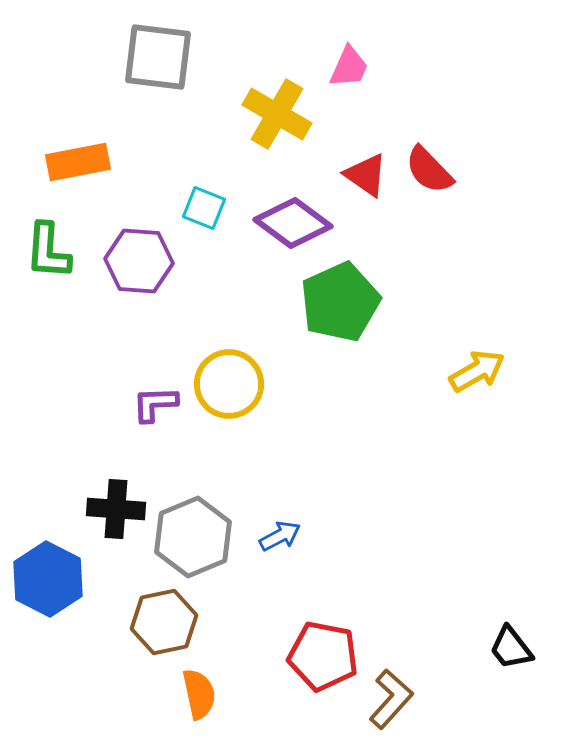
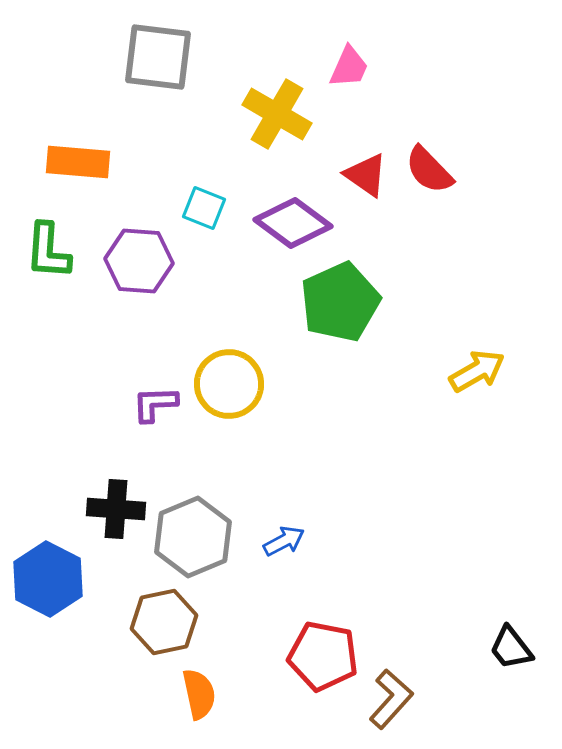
orange rectangle: rotated 16 degrees clockwise
blue arrow: moved 4 px right, 5 px down
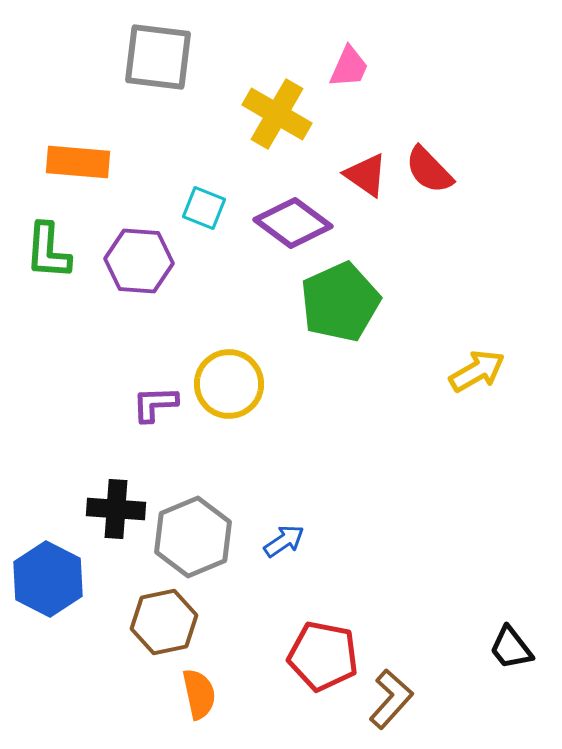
blue arrow: rotated 6 degrees counterclockwise
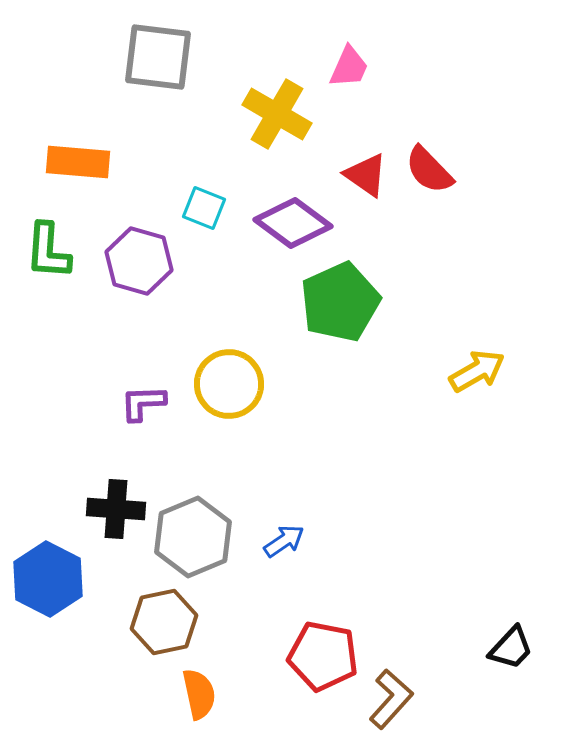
purple hexagon: rotated 12 degrees clockwise
purple L-shape: moved 12 px left, 1 px up
black trapezoid: rotated 99 degrees counterclockwise
